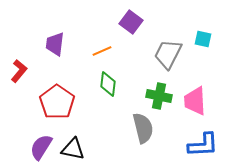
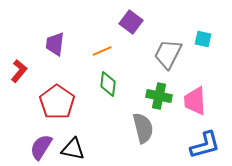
blue L-shape: moved 2 px right; rotated 12 degrees counterclockwise
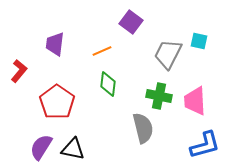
cyan square: moved 4 px left, 2 px down
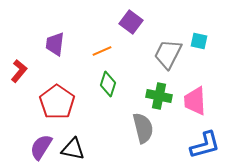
green diamond: rotated 10 degrees clockwise
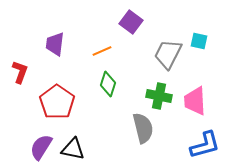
red L-shape: moved 1 px right, 1 px down; rotated 20 degrees counterclockwise
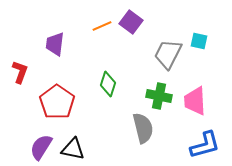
orange line: moved 25 px up
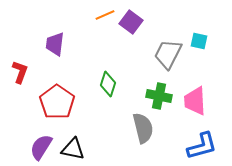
orange line: moved 3 px right, 11 px up
blue L-shape: moved 3 px left, 1 px down
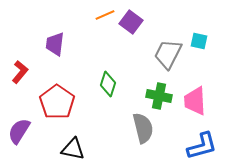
red L-shape: rotated 20 degrees clockwise
purple semicircle: moved 22 px left, 16 px up
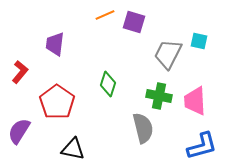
purple square: moved 3 px right; rotated 20 degrees counterclockwise
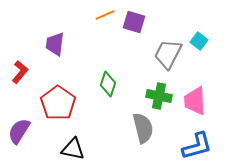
cyan square: rotated 24 degrees clockwise
red pentagon: moved 1 px right, 1 px down
blue L-shape: moved 5 px left
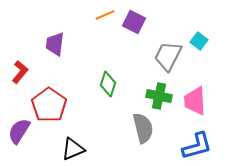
purple square: rotated 10 degrees clockwise
gray trapezoid: moved 2 px down
red pentagon: moved 9 px left, 2 px down
black triangle: rotated 35 degrees counterclockwise
